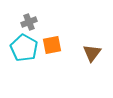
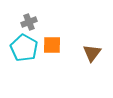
orange square: rotated 12 degrees clockwise
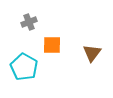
cyan pentagon: moved 19 px down
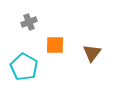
orange square: moved 3 px right
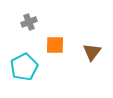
brown triangle: moved 1 px up
cyan pentagon: rotated 16 degrees clockwise
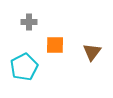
gray cross: rotated 21 degrees clockwise
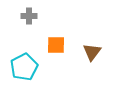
gray cross: moved 6 px up
orange square: moved 1 px right
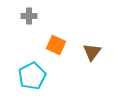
orange square: rotated 24 degrees clockwise
cyan pentagon: moved 8 px right, 9 px down
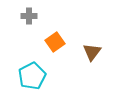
orange square: moved 1 px left, 3 px up; rotated 30 degrees clockwise
